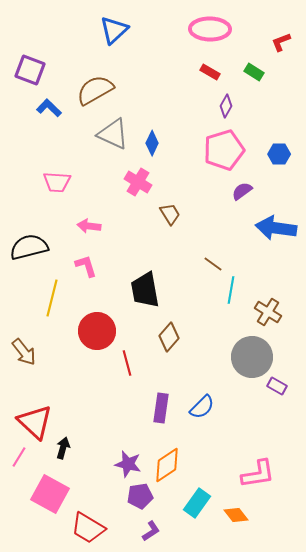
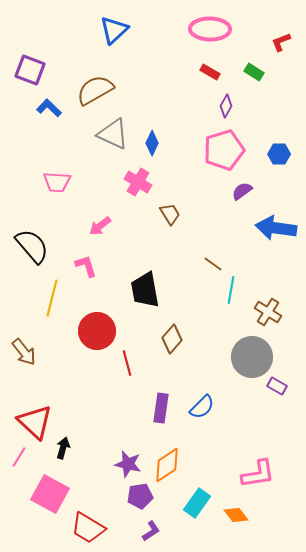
pink arrow at (89, 226): moved 11 px right; rotated 45 degrees counterclockwise
black semicircle at (29, 247): moved 3 px right, 1 px up; rotated 63 degrees clockwise
brown diamond at (169, 337): moved 3 px right, 2 px down
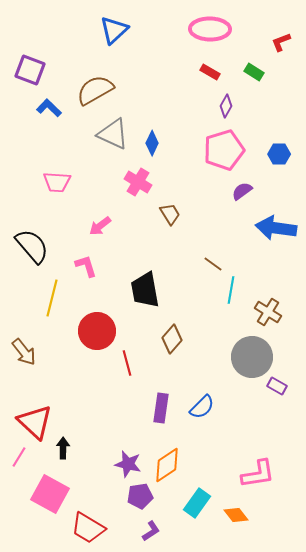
black arrow at (63, 448): rotated 15 degrees counterclockwise
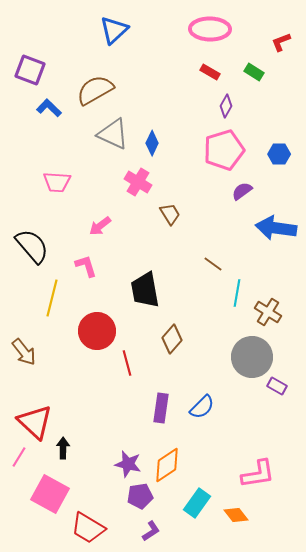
cyan line at (231, 290): moved 6 px right, 3 px down
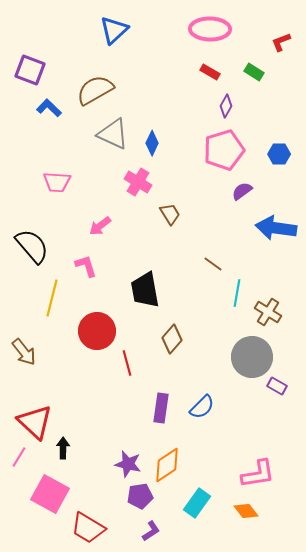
orange diamond at (236, 515): moved 10 px right, 4 px up
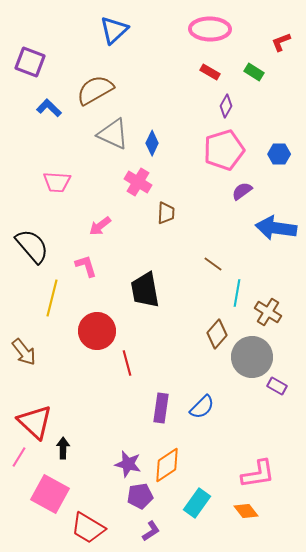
purple square at (30, 70): moved 8 px up
brown trapezoid at (170, 214): moved 4 px left, 1 px up; rotated 35 degrees clockwise
brown diamond at (172, 339): moved 45 px right, 5 px up
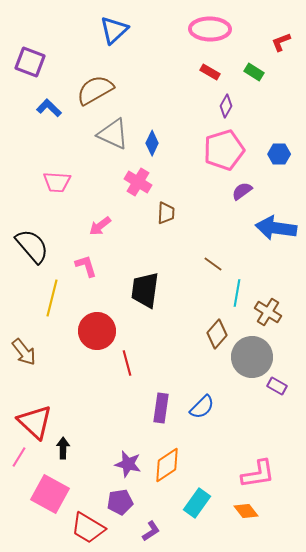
black trapezoid at (145, 290): rotated 18 degrees clockwise
purple pentagon at (140, 496): moved 20 px left, 6 px down
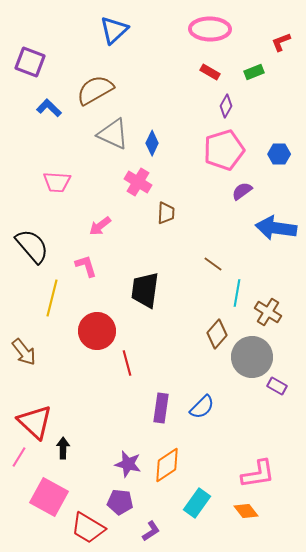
green rectangle at (254, 72): rotated 54 degrees counterclockwise
pink square at (50, 494): moved 1 px left, 3 px down
purple pentagon at (120, 502): rotated 15 degrees clockwise
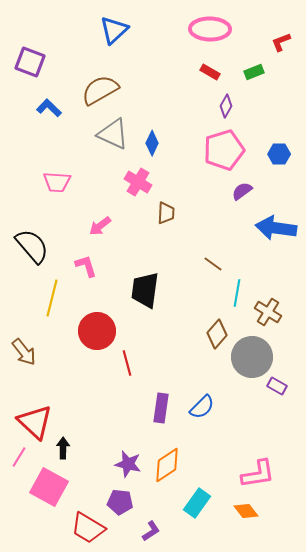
brown semicircle at (95, 90): moved 5 px right
pink square at (49, 497): moved 10 px up
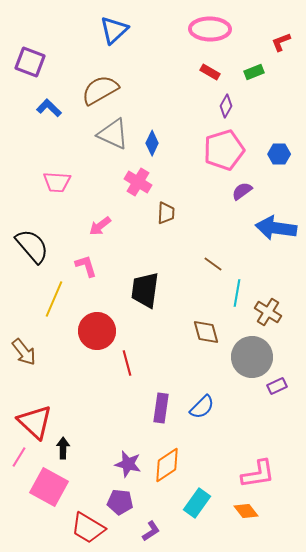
yellow line at (52, 298): moved 2 px right, 1 px down; rotated 9 degrees clockwise
brown diamond at (217, 334): moved 11 px left, 2 px up; rotated 56 degrees counterclockwise
purple rectangle at (277, 386): rotated 54 degrees counterclockwise
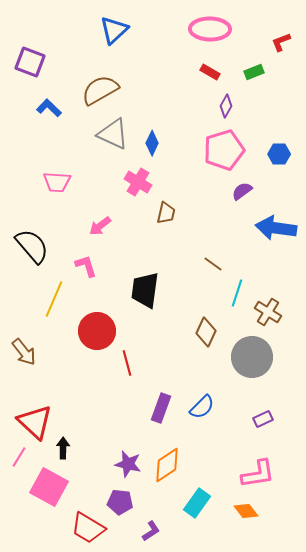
brown trapezoid at (166, 213): rotated 10 degrees clockwise
cyan line at (237, 293): rotated 8 degrees clockwise
brown diamond at (206, 332): rotated 40 degrees clockwise
purple rectangle at (277, 386): moved 14 px left, 33 px down
purple rectangle at (161, 408): rotated 12 degrees clockwise
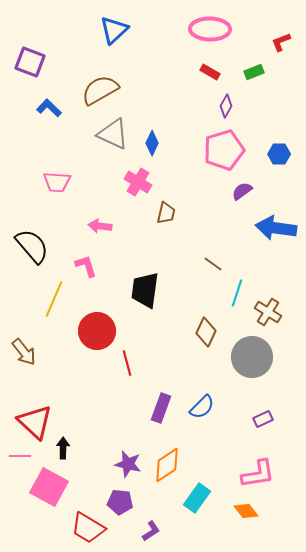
pink arrow at (100, 226): rotated 45 degrees clockwise
pink line at (19, 457): moved 1 px right, 1 px up; rotated 60 degrees clockwise
cyan rectangle at (197, 503): moved 5 px up
